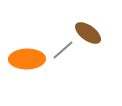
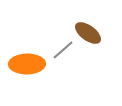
orange ellipse: moved 5 px down
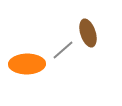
brown ellipse: rotated 36 degrees clockwise
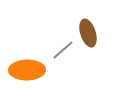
orange ellipse: moved 6 px down
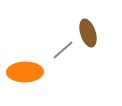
orange ellipse: moved 2 px left, 2 px down
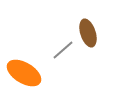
orange ellipse: moved 1 px left, 1 px down; rotated 32 degrees clockwise
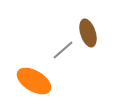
orange ellipse: moved 10 px right, 8 px down
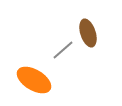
orange ellipse: moved 1 px up
